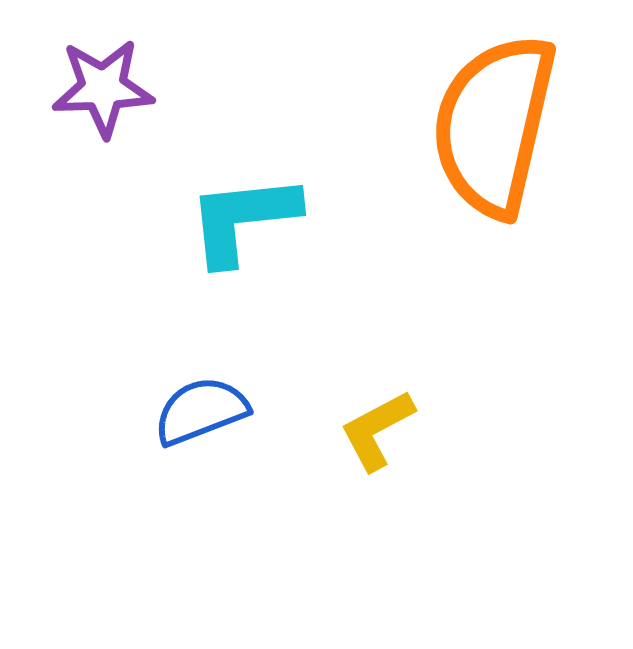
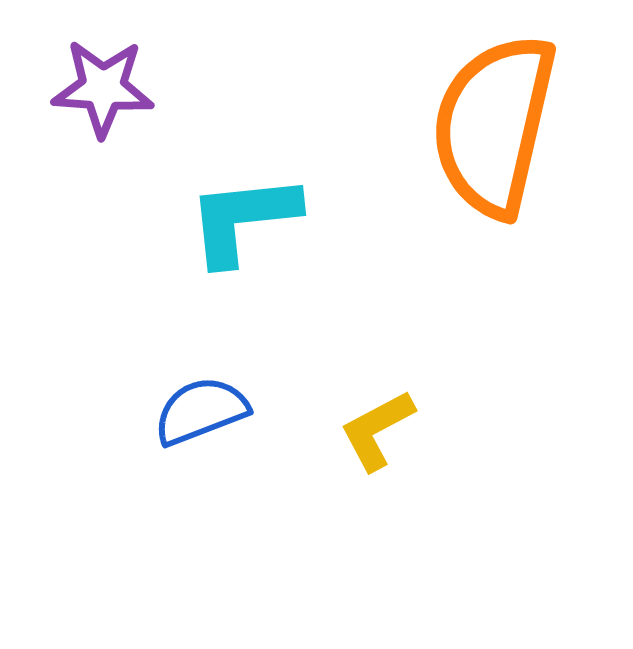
purple star: rotated 6 degrees clockwise
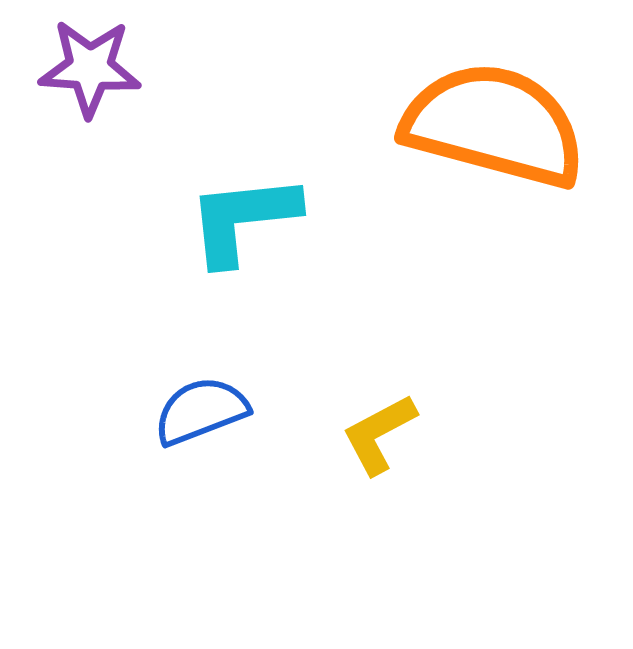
purple star: moved 13 px left, 20 px up
orange semicircle: rotated 92 degrees clockwise
yellow L-shape: moved 2 px right, 4 px down
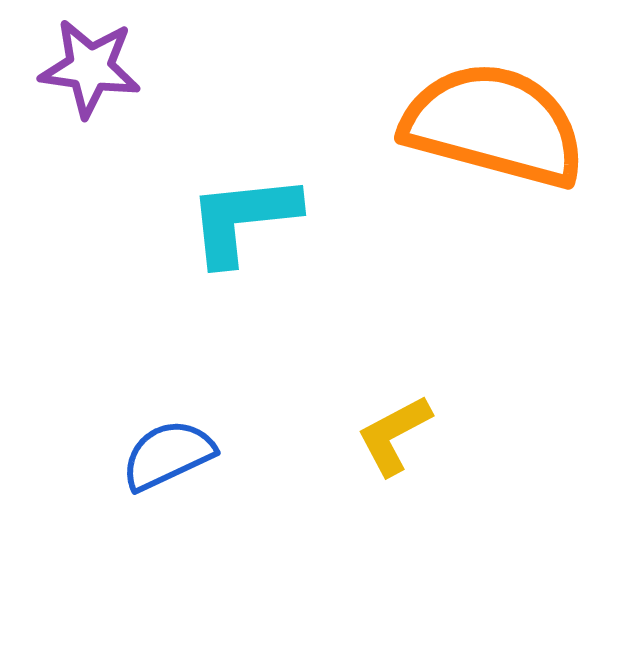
purple star: rotated 4 degrees clockwise
blue semicircle: moved 33 px left, 44 px down; rotated 4 degrees counterclockwise
yellow L-shape: moved 15 px right, 1 px down
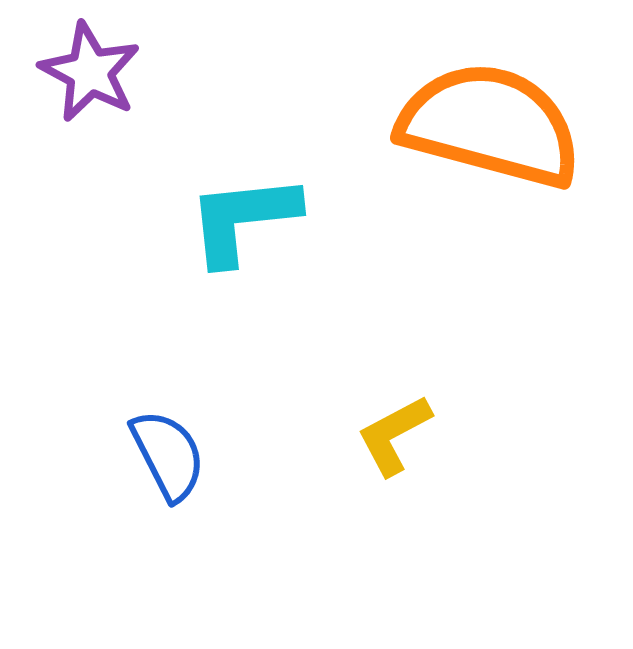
purple star: moved 4 px down; rotated 20 degrees clockwise
orange semicircle: moved 4 px left
blue semicircle: rotated 88 degrees clockwise
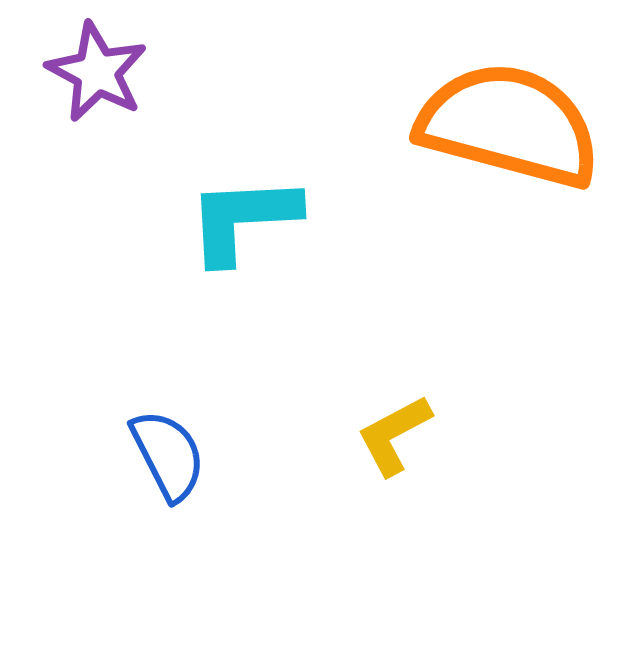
purple star: moved 7 px right
orange semicircle: moved 19 px right
cyan L-shape: rotated 3 degrees clockwise
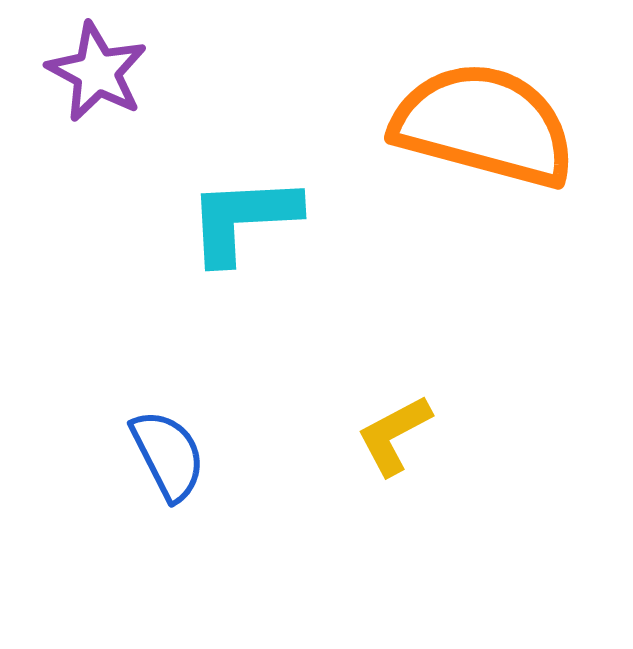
orange semicircle: moved 25 px left
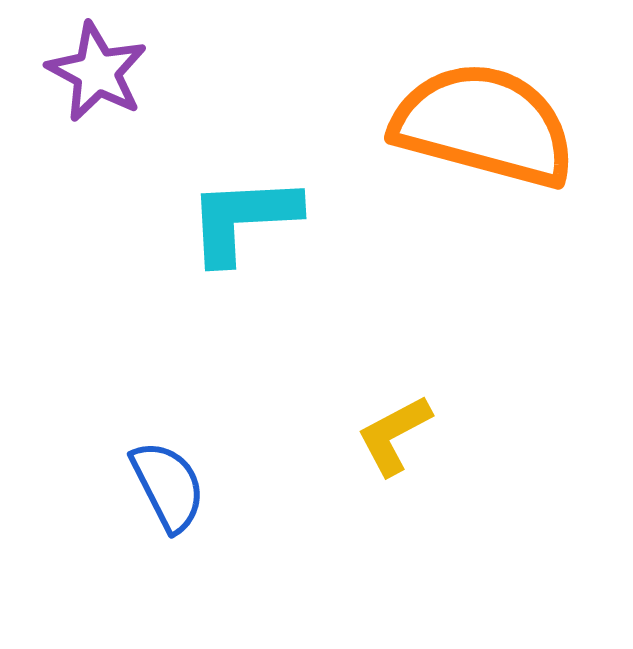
blue semicircle: moved 31 px down
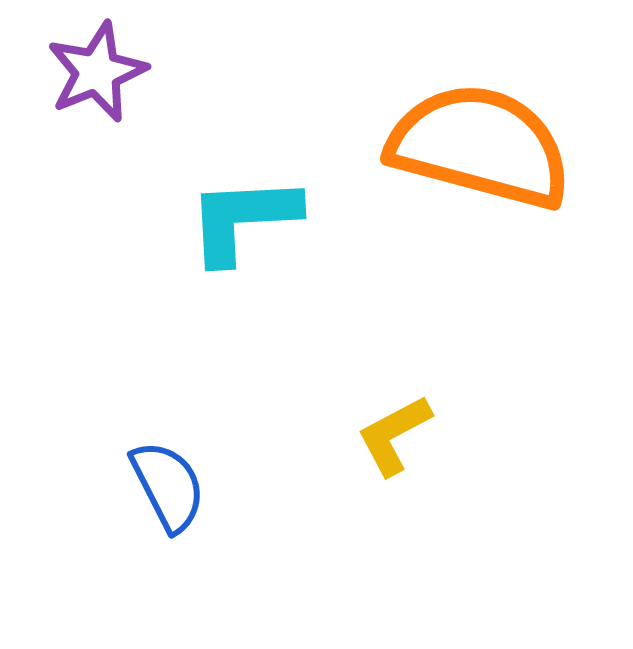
purple star: rotated 22 degrees clockwise
orange semicircle: moved 4 px left, 21 px down
